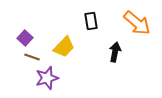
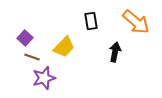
orange arrow: moved 1 px left, 1 px up
purple star: moved 3 px left
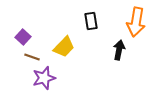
orange arrow: rotated 60 degrees clockwise
purple square: moved 2 px left, 1 px up
black arrow: moved 4 px right, 2 px up
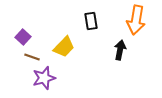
orange arrow: moved 2 px up
black arrow: moved 1 px right
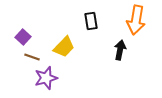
purple star: moved 2 px right
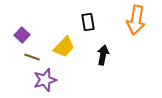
black rectangle: moved 3 px left, 1 px down
purple square: moved 1 px left, 2 px up
black arrow: moved 17 px left, 5 px down
purple star: moved 1 px left, 2 px down
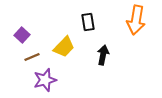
brown line: rotated 42 degrees counterclockwise
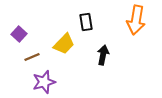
black rectangle: moved 2 px left
purple square: moved 3 px left, 1 px up
yellow trapezoid: moved 3 px up
purple star: moved 1 px left, 2 px down
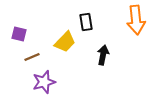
orange arrow: rotated 16 degrees counterclockwise
purple square: rotated 28 degrees counterclockwise
yellow trapezoid: moved 1 px right, 2 px up
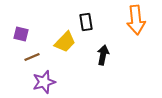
purple square: moved 2 px right
